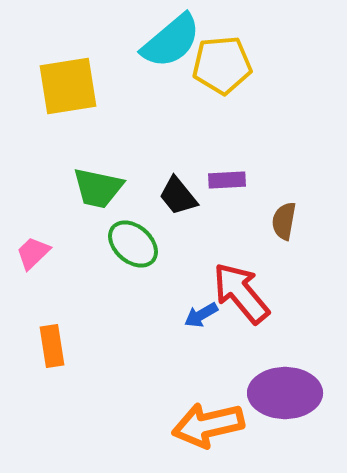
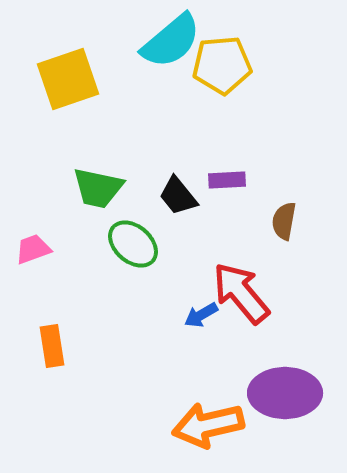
yellow square: moved 7 px up; rotated 10 degrees counterclockwise
pink trapezoid: moved 4 px up; rotated 24 degrees clockwise
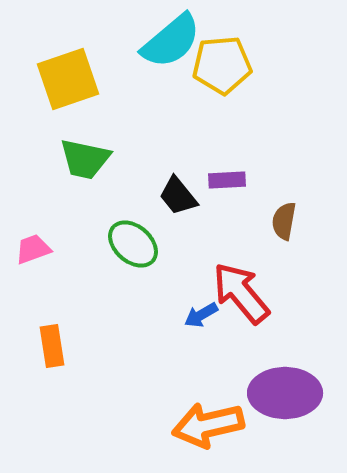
green trapezoid: moved 13 px left, 29 px up
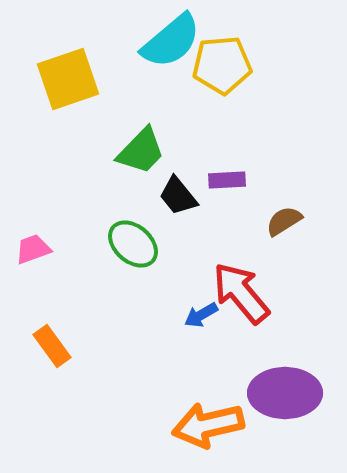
green trapezoid: moved 56 px right, 8 px up; rotated 58 degrees counterclockwise
brown semicircle: rotated 48 degrees clockwise
orange rectangle: rotated 27 degrees counterclockwise
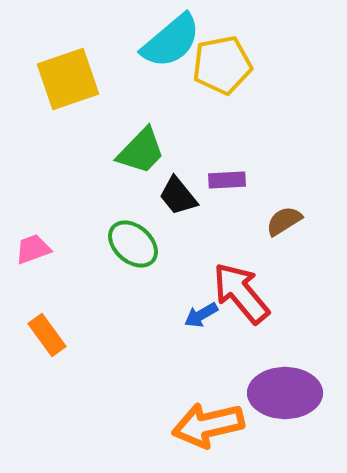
yellow pentagon: rotated 6 degrees counterclockwise
orange rectangle: moved 5 px left, 11 px up
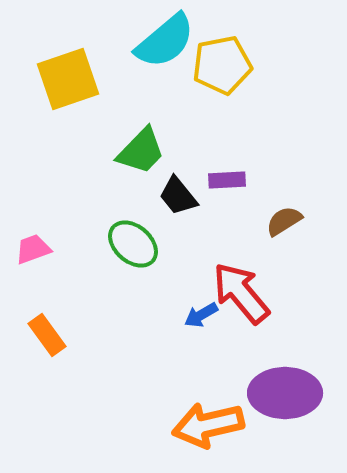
cyan semicircle: moved 6 px left
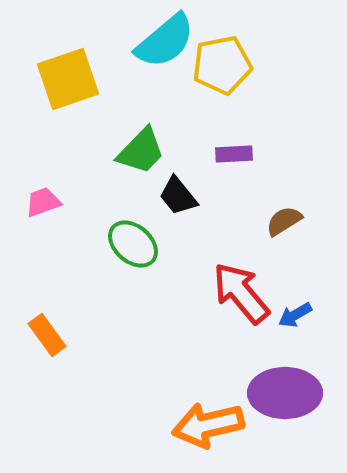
purple rectangle: moved 7 px right, 26 px up
pink trapezoid: moved 10 px right, 47 px up
blue arrow: moved 94 px right
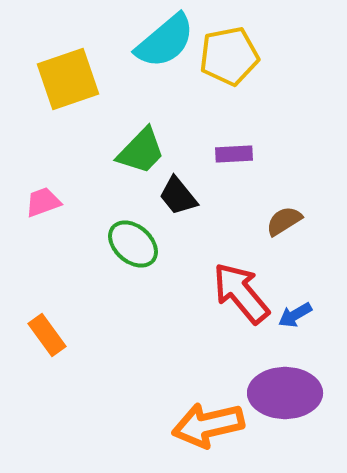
yellow pentagon: moved 7 px right, 9 px up
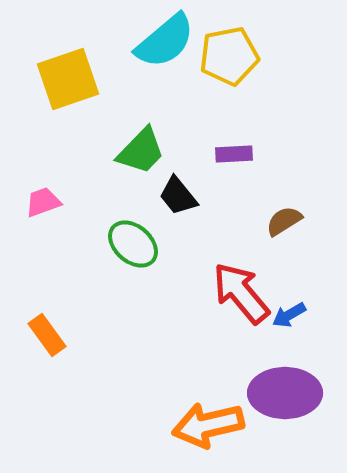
blue arrow: moved 6 px left
